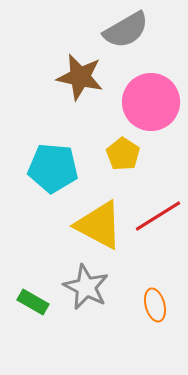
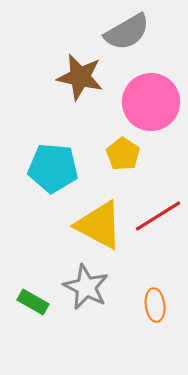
gray semicircle: moved 1 px right, 2 px down
orange ellipse: rotated 8 degrees clockwise
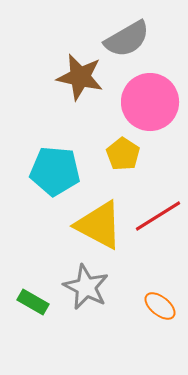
gray semicircle: moved 7 px down
pink circle: moved 1 px left
cyan pentagon: moved 2 px right, 3 px down
orange ellipse: moved 5 px right, 1 px down; rotated 44 degrees counterclockwise
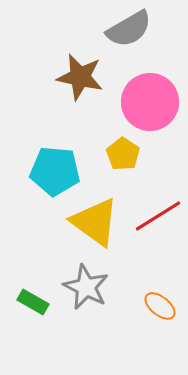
gray semicircle: moved 2 px right, 10 px up
yellow triangle: moved 4 px left, 3 px up; rotated 8 degrees clockwise
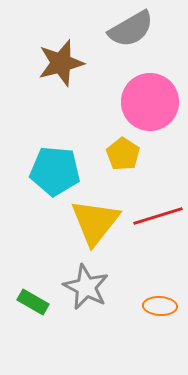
gray semicircle: moved 2 px right
brown star: moved 19 px left, 14 px up; rotated 27 degrees counterclockwise
red line: rotated 15 degrees clockwise
yellow triangle: rotated 32 degrees clockwise
orange ellipse: rotated 36 degrees counterclockwise
